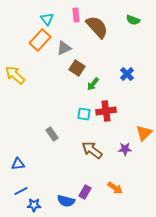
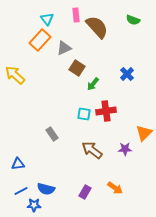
blue semicircle: moved 20 px left, 12 px up
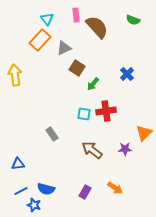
yellow arrow: rotated 40 degrees clockwise
blue star: rotated 16 degrees clockwise
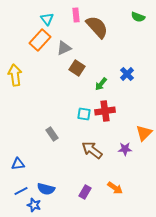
green semicircle: moved 5 px right, 3 px up
green arrow: moved 8 px right
red cross: moved 1 px left
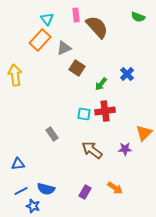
blue star: moved 1 px left, 1 px down
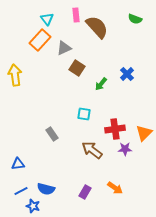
green semicircle: moved 3 px left, 2 px down
red cross: moved 10 px right, 18 px down
